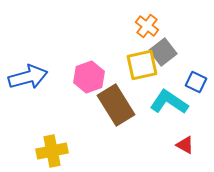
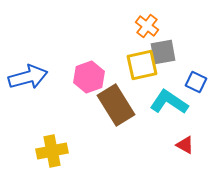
gray square: rotated 28 degrees clockwise
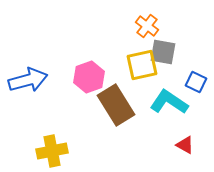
gray square: rotated 20 degrees clockwise
blue arrow: moved 3 px down
